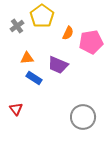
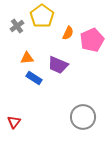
pink pentagon: moved 1 px right, 2 px up; rotated 15 degrees counterclockwise
red triangle: moved 2 px left, 13 px down; rotated 16 degrees clockwise
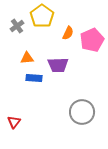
purple trapezoid: rotated 25 degrees counterclockwise
blue rectangle: rotated 28 degrees counterclockwise
gray circle: moved 1 px left, 5 px up
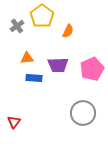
orange semicircle: moved 2 px up
pink pentagon: moved 29 px down
gray circle: moved 1 px right, 1 px down
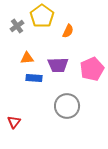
gray circle: moved 16 px left, 7 px up
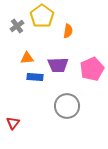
orange semicircle: rotated 16 degrees counterclockwise
blue rectangle: moved 1 px right, 1 px up
red triangle: moved 1 px left, 1 px down
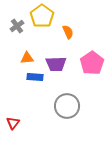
orange semicircle: moved 1 px down; rotated 32 degrees counterclockwise
purple trapezoid: moved 2 px left, 1 px up
pink pentagon: moved 6 px up; rotated 10 degrees counterclockwise
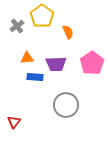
gray circle: moved 1 px left, 1 px up
red triangle: moved 1 px right, 1 px up
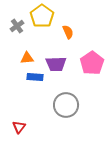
red triangle: moved 5 px right, 5 px down
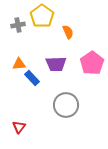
gray cross: moved 1 px right, 1 px up; rotated 24 degrees clockwise
orange triangle: moved 8 px left, 6 px down
blue rectangle: moved 3 px left, 1 px down; rotated 42 degrees clockwise
